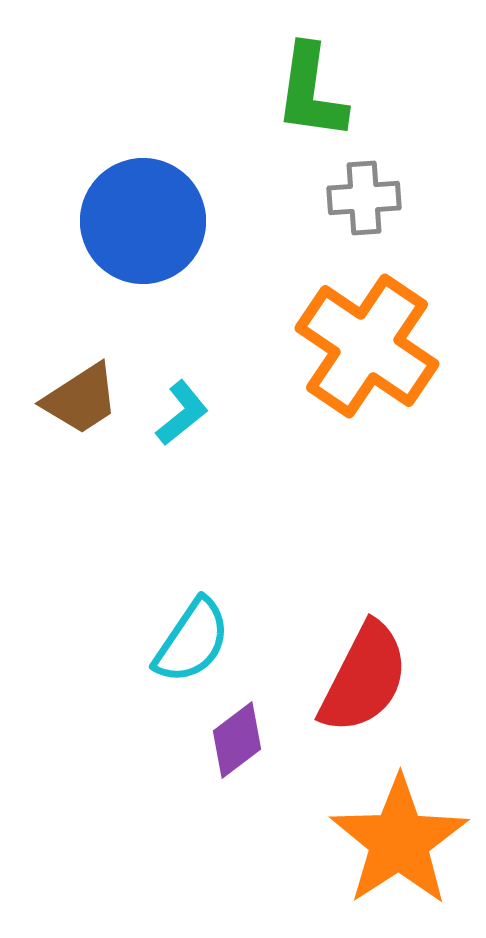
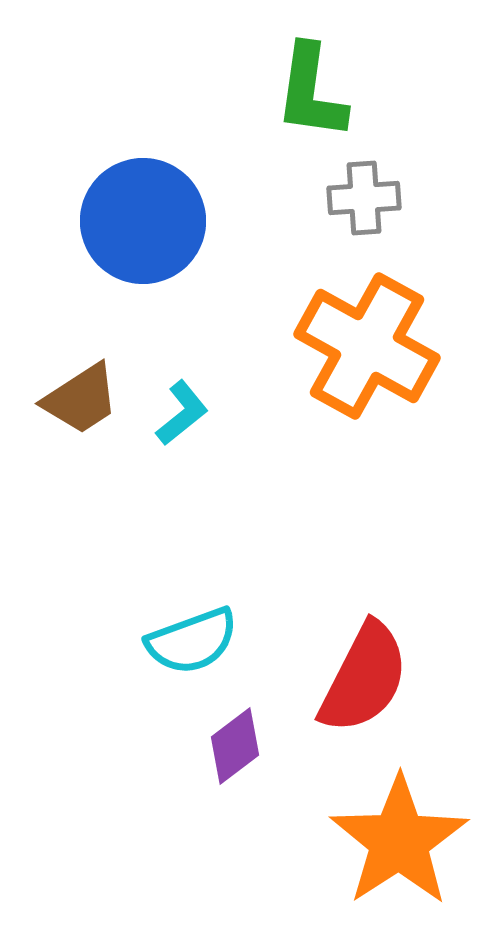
orange cross: rotated 5 degrees counterclockwise
cyan semicircle: rotated 36 degrees clockwise
purple diamond: moved 2 px left, 6 px down
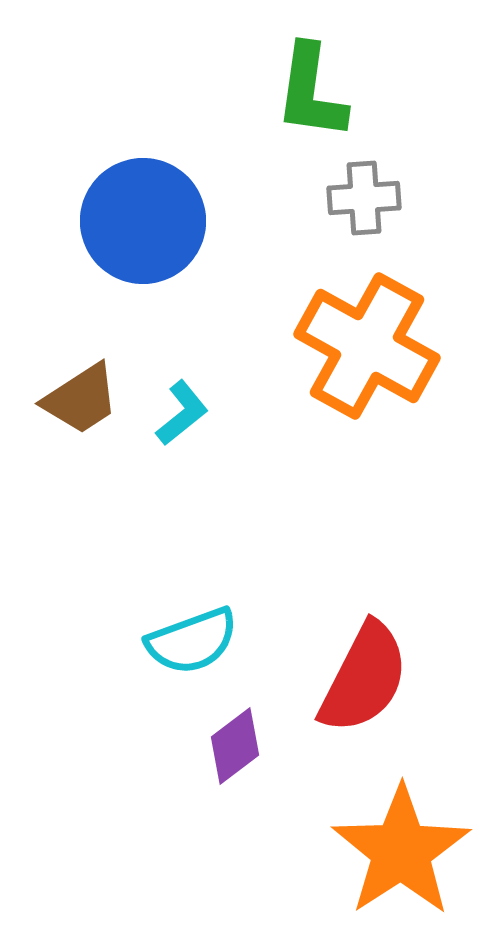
orange star: moved 2 px right, 10 px down
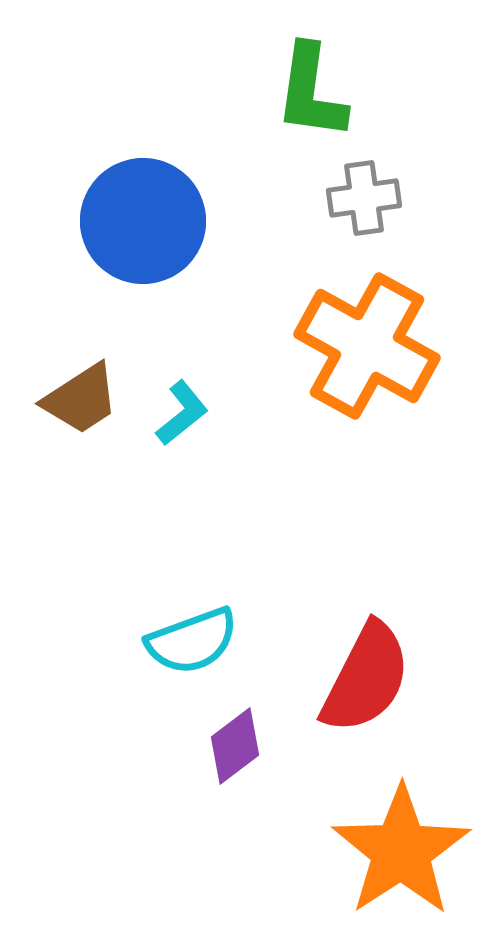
gray cross: rotated 4 degrees counterclockwise
red semicircle: moved 2 px right
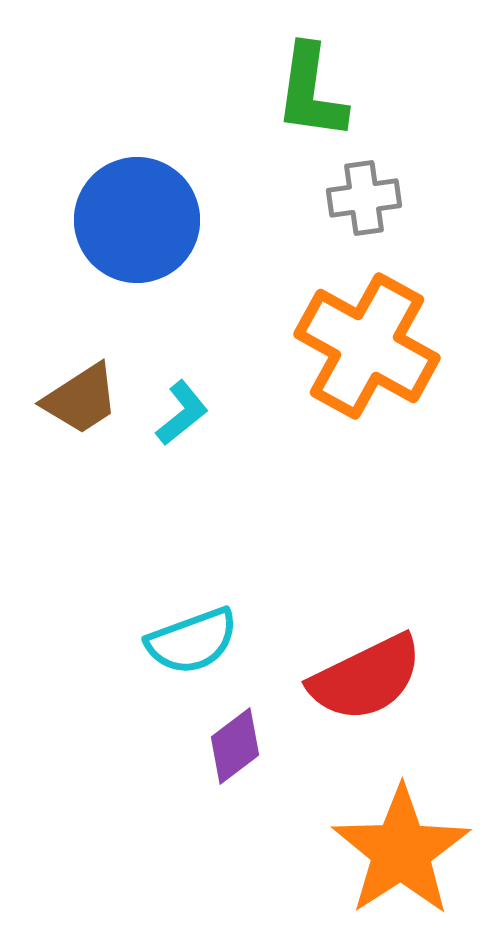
blue circle: moved 6 px left, 1 px up
red semicircle: rotated 37 degrees clockwise
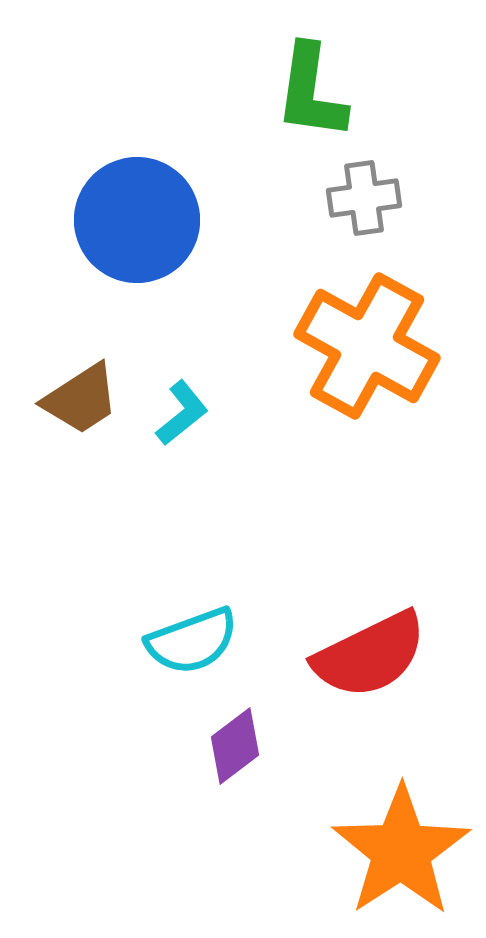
red semicircle: moved 4 px right, 23 px up
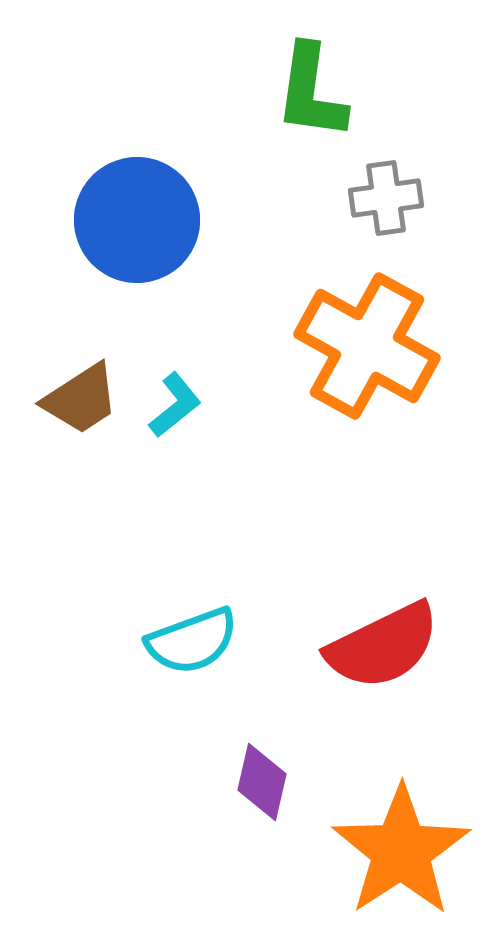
gray cross: moved 22 px right
cyan L-shape: moved 7 px left, 8 px up
red semicircle: moved 13 px right, 9 px up
purple diamond: moved 27 px right, 36 px down; rotated 40 degrees counterclockwise
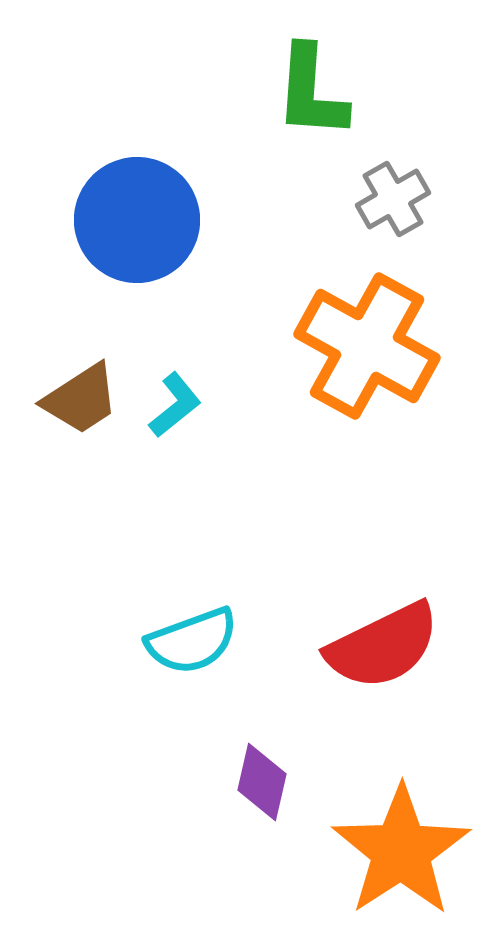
green L-shape: rotated 4 degrees counterclockwise
gray cross: moved 7 px right, 1 px down; rotated 22 degrees counterclockwise
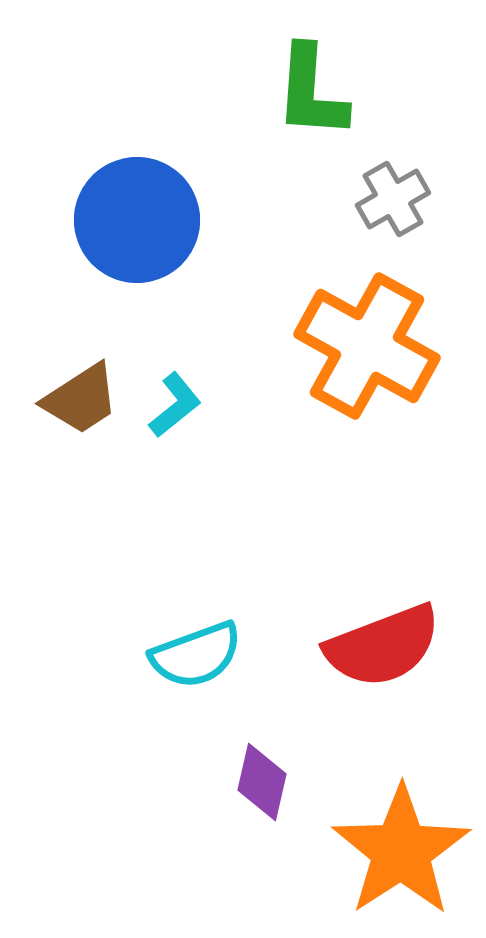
cyan semicircle: moved 4 px right, 14 px down
red semicircle: rotated 5 degrees clockwise
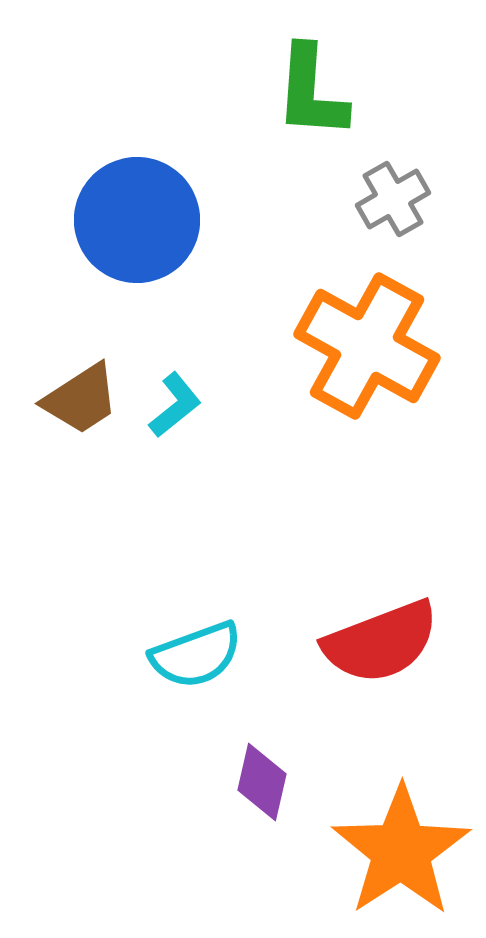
red semicircle: moved 2 px left, 4 px up
